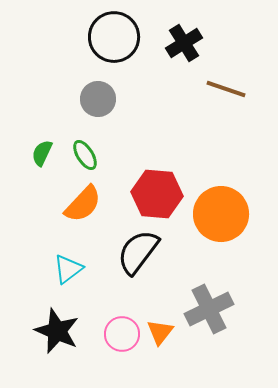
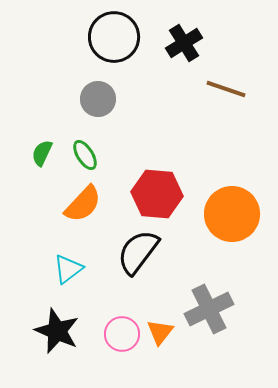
orange circle: moved 11 px right
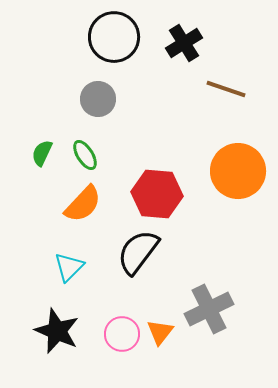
orange circle: moved 6 px right, 43 px up
cyan triangle: moved 1 px right, 2 px up; rotated 8 degrees counterclockwise
